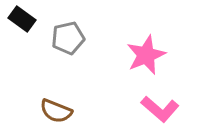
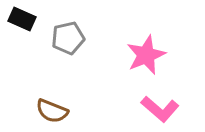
black rectangle: rotated 12 degrees counterclockwise
brown semicircle: moved 4 px left
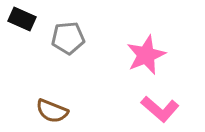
gray pentagon: rotated 8 degrees clockwise
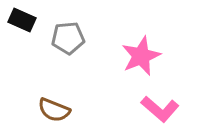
black rectangle: moved 1 px down
pink star: moved 5 px left, 1 px down
brown semicircle: moved 2 px right, 1 px up
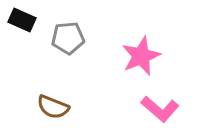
brown semicircle: moved 1 px left, 3 px up
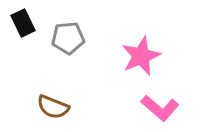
black rectangle: moved 1 px right, 3 px down; rotated 40 degrees clockwise
pink L-shape: moved 1 px up
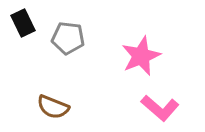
gray pentagon: rotated 12 degrees clockwise
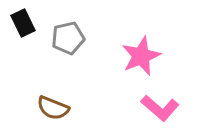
gray pentagon: rotated 20 degrees counterclockwise
brown semicircle: moved 1 px down
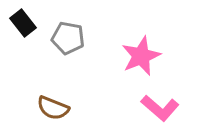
black rectangle: rotated 12 degrees counterclockwise
gray pentagon: rotated 24 degrees clockwise
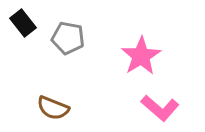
pink star: rotated 9 degrees counterclockwise
